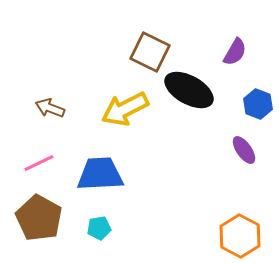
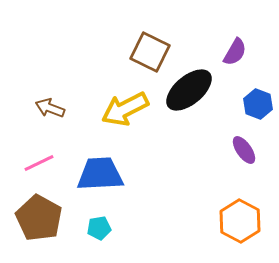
black ellipse: rotated 69 degrees counterclockwise
orange hexagon: moved 15 px up
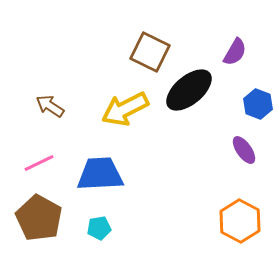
brown arrow: moved 2 px up; rotated 12 degrees clockwise
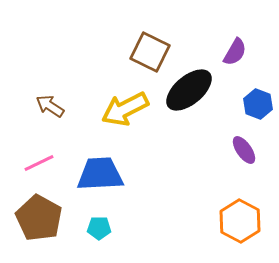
cyan pentagon: rotated 10 degrees clockwise
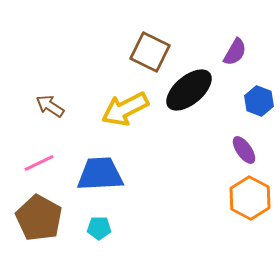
blue hexagon: moved 1 px right, 3 px up
orange hexagon: moved 10 px right, 23 px up
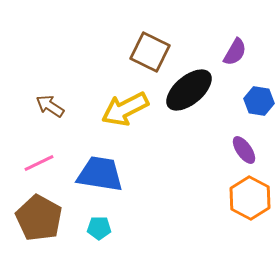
blue hexagon: rotated 12 degrees counterclockwise
blue trapezoid: rotated 12 degrees clockwise
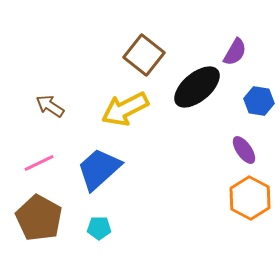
brown square: moved 6 px left, 3 px down; rotated 12 degrees clockwise
black ellipse: moved 8 px right, 3 px up
blue trapezoid: moved 1 px left, 5 px up; rotated 51 degrees counterclockwise
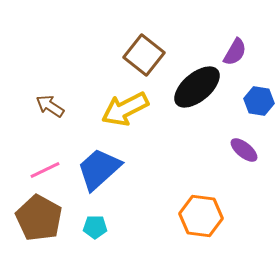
purple ellipse: rotated 16 degrees counterclockwise
pink line: moved 6 px right, 7 px down
orange hexagon: moved 49 px left, 18 px down; rotated 21 degrees counterclockwise
cyan pentagon: moved 4 px left, 1 px up
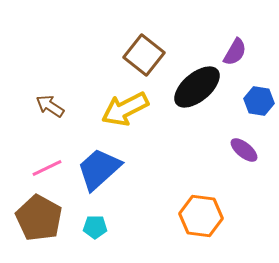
pink line: moved 2 px right, 2 px up
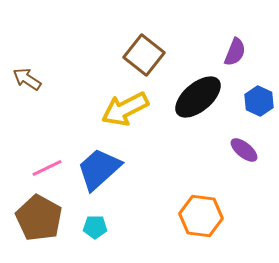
purple semicircle: rotated 8 degrees counterclockwise
black ellipse: moved 1 px right, 10 px down
blue hexagon: rotated 16 degrees clockwise
brown arrow: moved 23 px left, 27 px up
